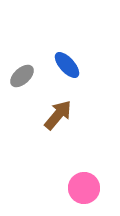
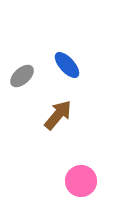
pink circle: moved 3 px left, 7 px up
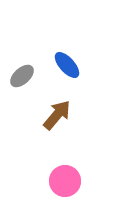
brown arrow: moved 1 px left
pink circle: moved 16 px left
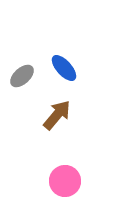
blue ellipse: moved 3 px left, 3 px down
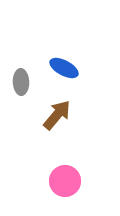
blue ellipse: rotated 20 degrees counterclockwise
gray ellipse: moved 1 px left, 6 px down; rotated 50 degrees counterclockwise
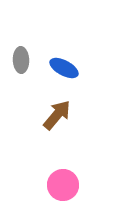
gray ellipse: moved 22 px up
pink circle: moved 2 px left, 4 px down
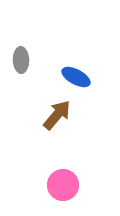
blue ellipse: moved 12 px right, 9 px down
